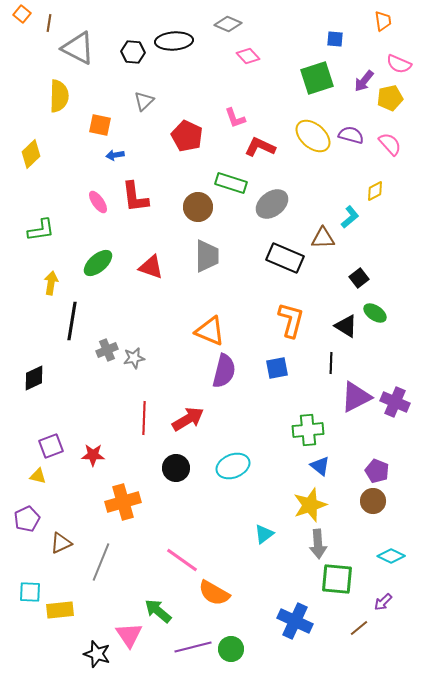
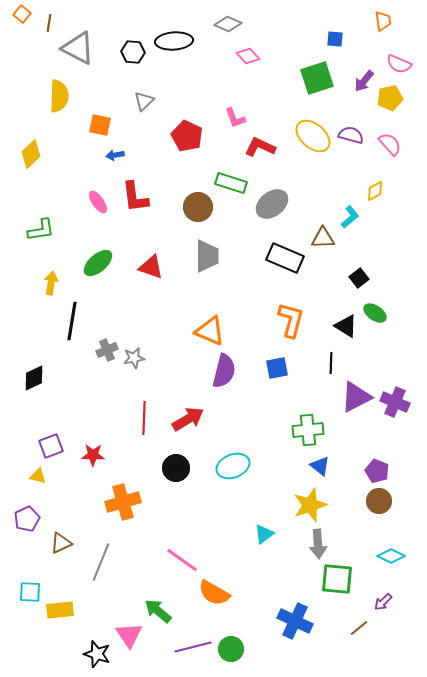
brown circle at (373, 501): moved 6 px right
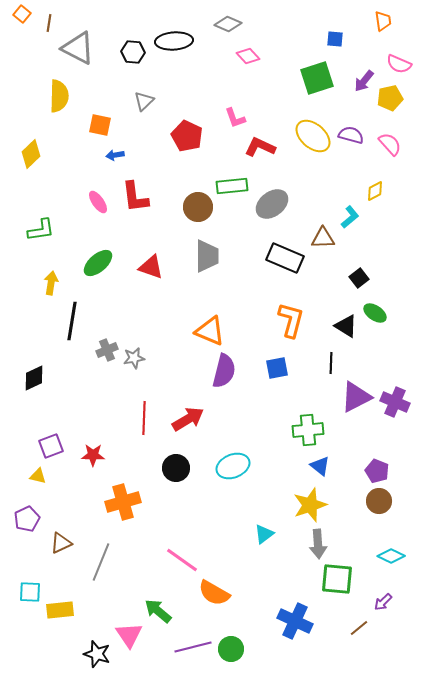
green rectangle at (231, 183): moved 1 px right, 3 px down; rotated 24 degrees counterclockwise
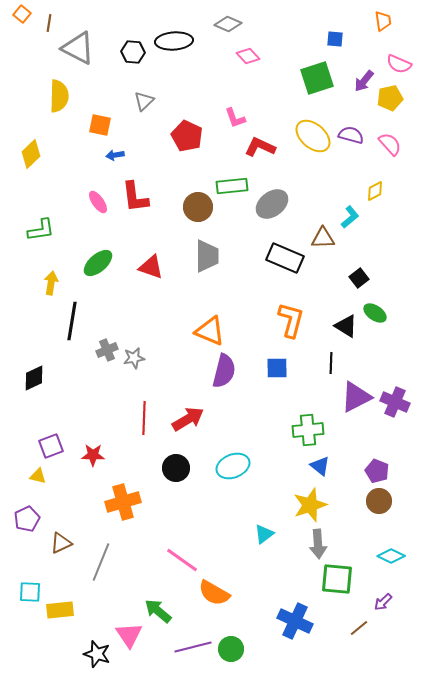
blue square at (277, 368): rotated 10 degrees clockwise
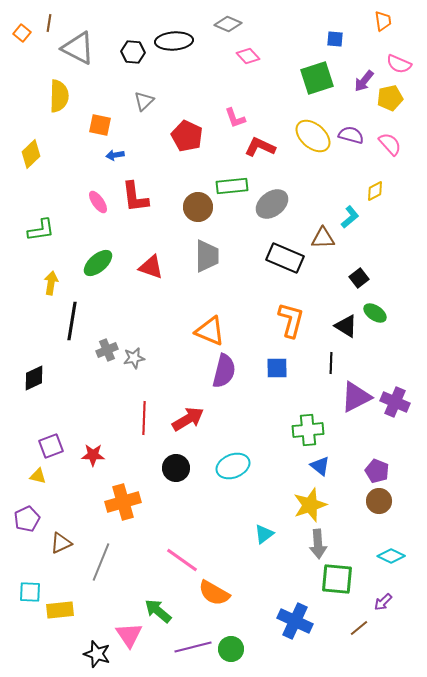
orange square at (22, 14): moved 19 px down
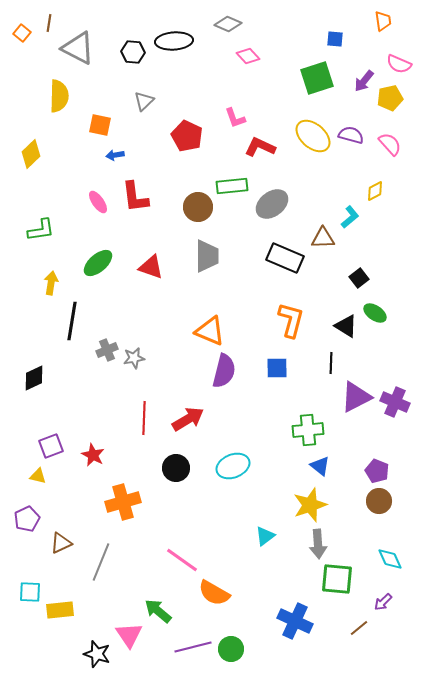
red star at (93, 455): rotated 25 degrees clockwise
cyan triangle at (264, 534): moved 1 px right, 2 px down
cyan diamond at (391, 556): moved 1 px left, 3 px down; rotated 40 degrees clockwise
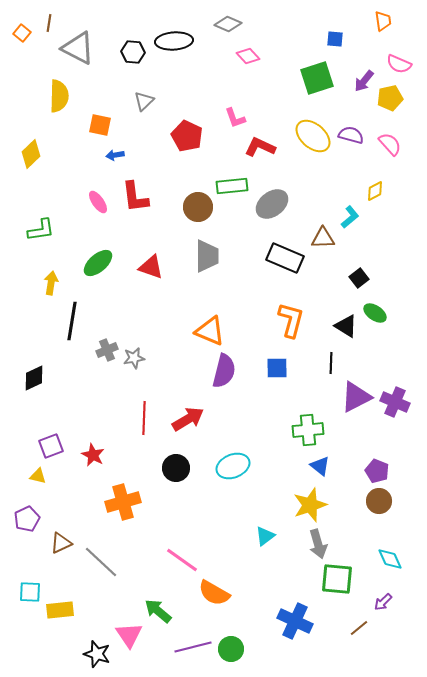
gray arrow at (318, 544): rotated 12 degrees counterclockwise
gray line at (101, 562): rotated 69 degrees counterclockwise
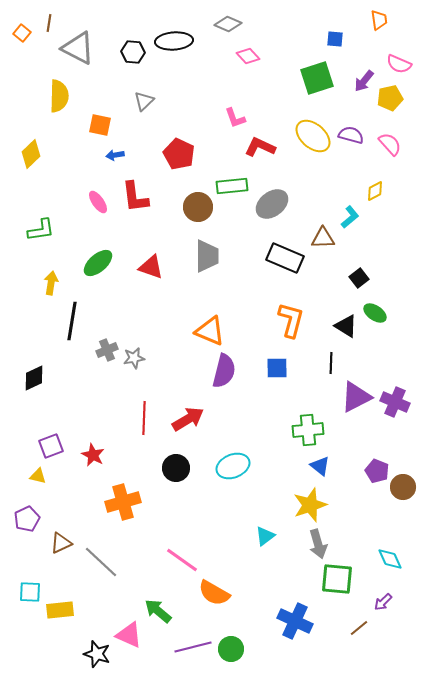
orange trapezoid at (383, 21): moved 4 px left, 1 px up
red pentagon at (187, 136): moved 8 px left, 18 px down
brown circle at (379, 501): moved 24 px right, 14 px up
pink triangle at (129, 635): rotated 32 degrees counterclockwise
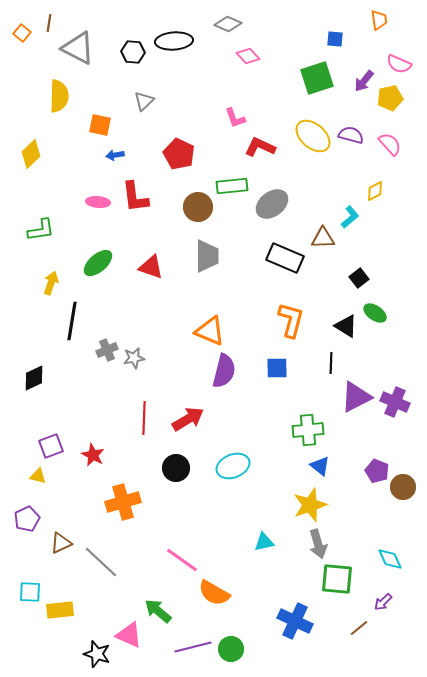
pink ellipse at (98, 202): rotated 50 degrees counterclockwise
yellow arrow at (51, 283): rotated 10 degrees clockwise
cyan triangle at (265, 536): moved 1 px left, 6 px down; rotated 25 degrees clockwise
